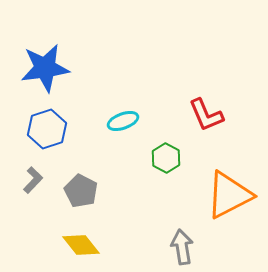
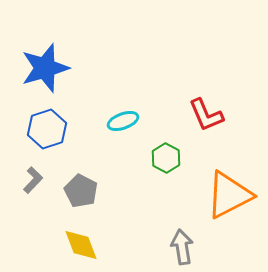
blue star: rotated 9 degrees counterclockwise
yellow diamond: rotated 18 degrees clockwise
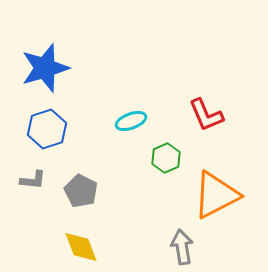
cyan ellipse: moved 8 px right
green hexagon: rotated 8 degrees clockwise
gray L-shape: rotated 52 degrees clockwise
orange triangle: moved 13 px left
yellow diamond: moved 2 px down
